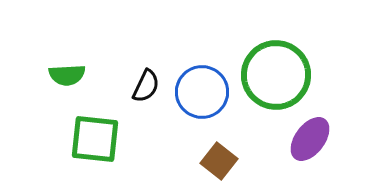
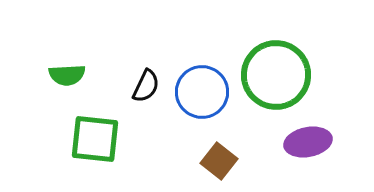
purple ellipse: moved 2 px left, 3 px down; rotated 42 degrees clockwise
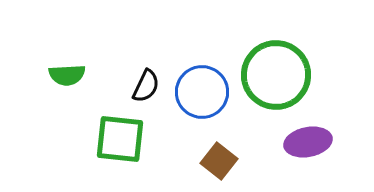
green square: moved 25 px right
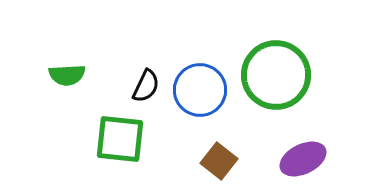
blue circle: moved 2 px left, 2 px up
purple ellipse: moved 5 px left, 17 px down; rotated 15 degrees counterclockwise
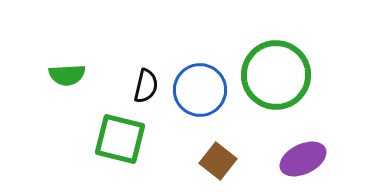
black semicircle: rotated 12 degrees counterclockwise
green square: rotated 8 degrees clockwise
brown square: moved 1 px left
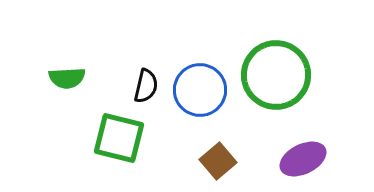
green semicircle: moved 3 px down
green square: moved 1 px left, 1 px up
brown square: rotated 12 degrees clockwise
